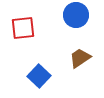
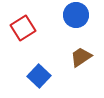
red square: rotated 25 degrees counterclockwise
brown trapezoid: moved 1 px right, 1 px up
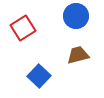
blue circle: moved 1 px down
brown trapezoid: moved 3 px left, 2 px up; rotated 20 degrees clockwise
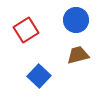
blue circle: moved 4 px down
red square: moved 3 px right, 2 px down
